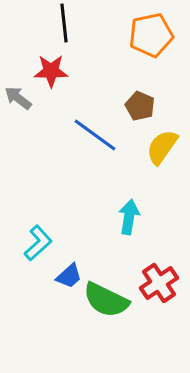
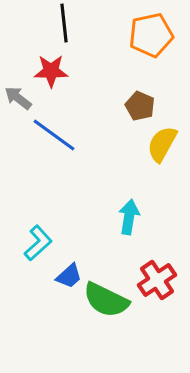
blue line: moved 41 px left
yellow semicircle: moved 3 px up; rotated 6 degrees counterclockwise
red cross: moved 2 px left, 3 px up
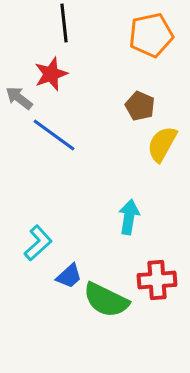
red star: moved 3 px down; rotated 20 degrees counterclockwise
gray arrow: moved 1 px right
red cross: rotated 30 degrees clockwise
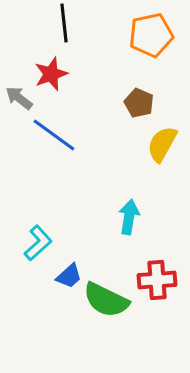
brown pentagon: moved 1 px left, 3 px up
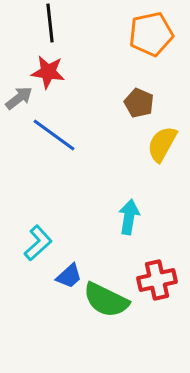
black line: moved 14 px left
orange pentagon: moved 1 px up
red star: moved 3 px left, 2 px up; rotated 28 degrees clockwise
gray arrow: rotated 104 degrees clockwise
red cross: rotated 9 degrees counterclockwise
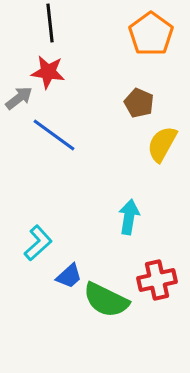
orange pentagon: rotated 24 degrees counterclockwise
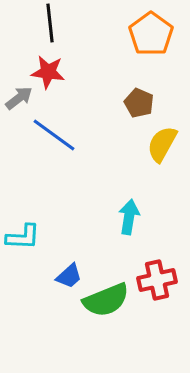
cyan L-shape: moved 15 px left, 6 px up; rotated 45 degrees clockwise
green semicircle: rotated 48 degrees counterclockwise
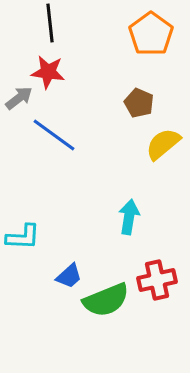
yellow semicircle: moved 1 px right; rotated 21 degrees clockwise
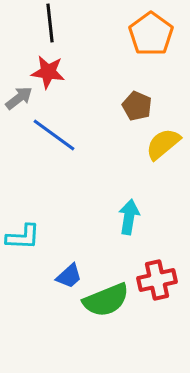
brown pentagon: moved 2 px left, 3 px down
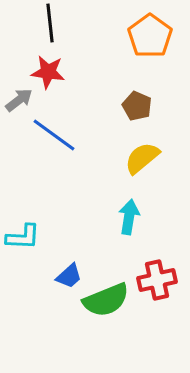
orange pentagon: moved 1 px left, 2 px down
gray arrow: moved 2 px down
yellow semicircle: moved 21 px left, 14 px down
